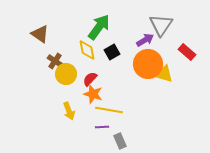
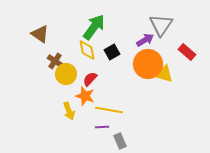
green arrow: moved 5 px left
orange star: moved 8 px left, 2 px down
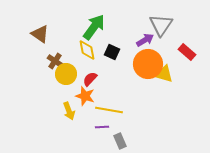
black square: rotated 35 degrees counterclockwise
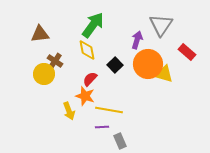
green arrow: moved 1 px left, 2 px up
brown triangle: rotated 42 degrees counterclockwise
purple arrow: moved 8 px left; rotated 42 degrees counterclockwise
black square: moved 3 px right, 13 px down; rotated 21 degrees clockwise
yellow circle: moved 22 px left
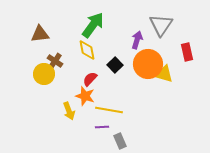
red rectangle: rotated 36 degrees clockwise
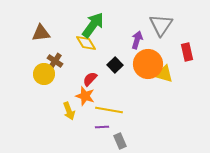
brown triangle: moved 1 px right, 1 px up
yellow diamond: moved 1 px left, 7 px up; rotated 20 degrees counterclockwise
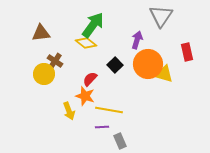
gray triangle: moved 9 px up
yellow diamond: rotated 20 degrees counterclockwise
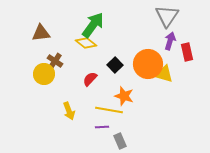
gray triangle: moved 6 px right
purple arrow: moved 33 px right, 1 px down
orange star: moved 39 px right
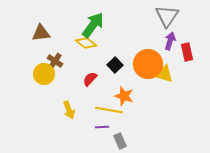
yellow arrow: moved 1 px up
